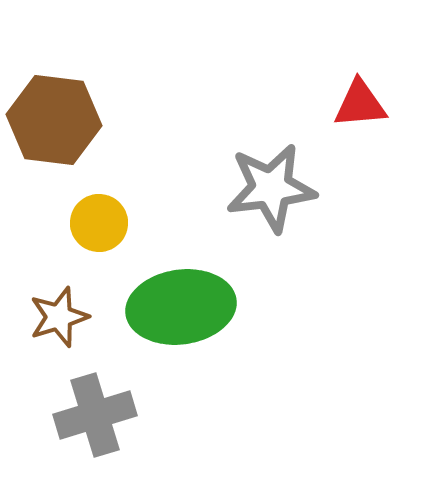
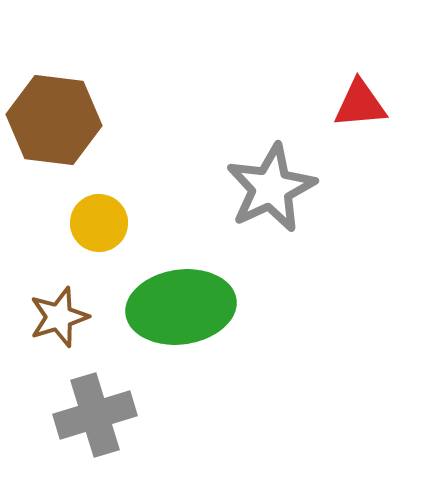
gray star: rotated 18 degrees counterclockwise
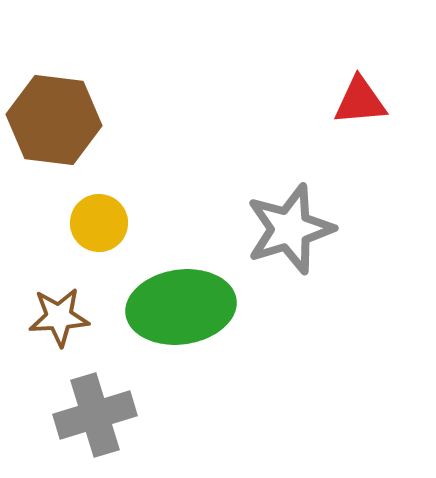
red triangle: moved 3 px up
gray star: moved 19 px right, 41 px down; rotated 8 degrees clockwise
brown star: rotated 14 degrees clockwise
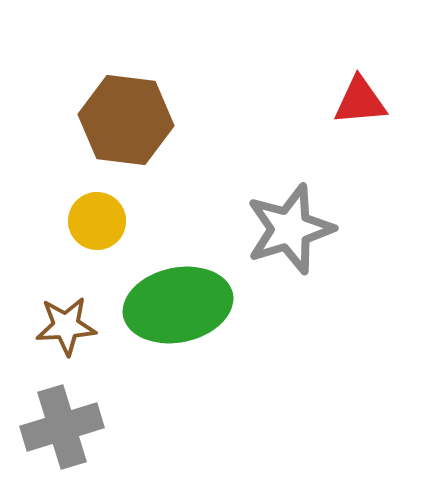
brown hexagon: moved 72 px right
yellow circle: moved 2 px left, 2 px up
green ellipse: moved 3 px left, 2 px up; rotated 4 degrees counterclockwise
brown star: moved 7 px right, 9 px down
gray cross: moved 33 px left, 12 px down
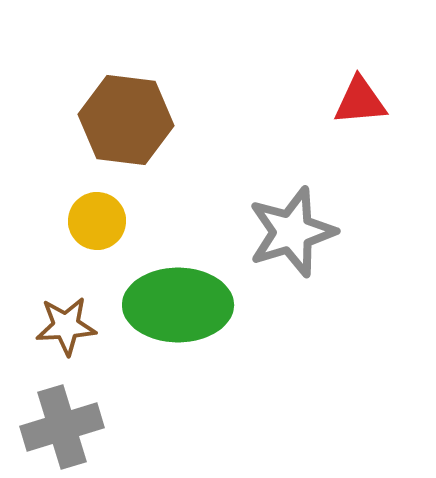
gray star: moved 2 px right, 3 px down
green ellipse: rotated 12 degrees clockwise
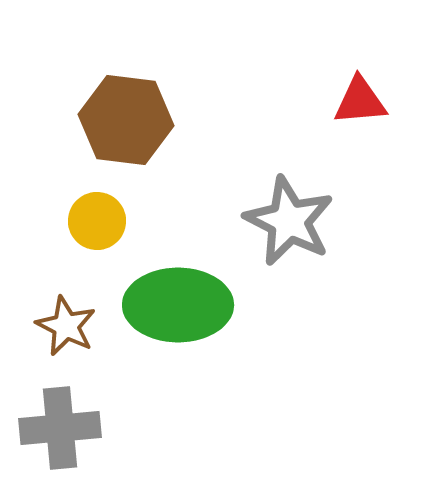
gray star: moved 3 px left, 11 px up; rotated 28 degrees counterclockwise
brown star: rotated 30 degrees clockwise
gray cross: moved 2 px left, 1 px down; rotated 12 degrees clockwise
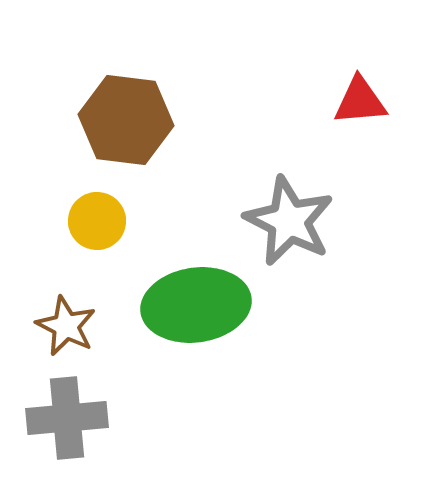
green ellipse: moved 18 px right; rotated 8 degrees counterclockwise
gray cross: moved 7 px right, 10 px up
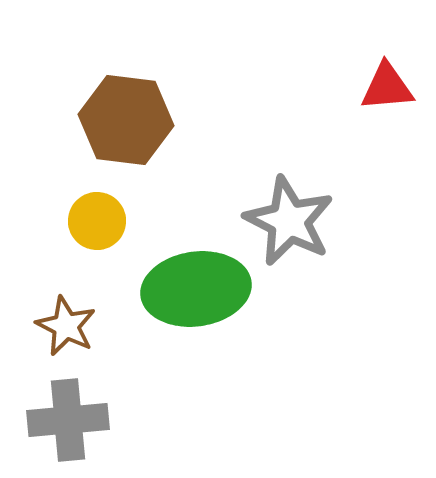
red triangle: moved 27 px right, 14 px up
green ellipse: moved 16 px up
gray cross: moved 1 px right, 2 px down
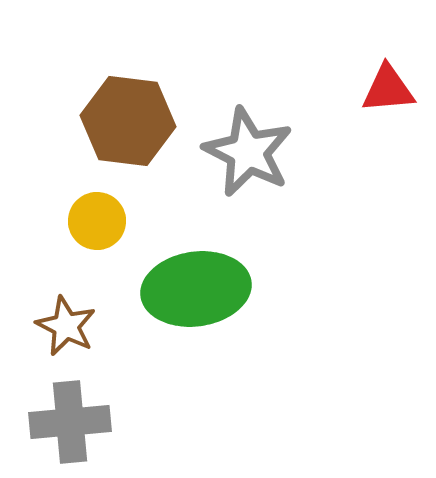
red triangle: moved 1 px right, 2 px down
brown hexagon: moved 2 px right, 1 px down
gray star: moved 41 px left, 69 px up
gray cross: moved 2 px right, 2 px down
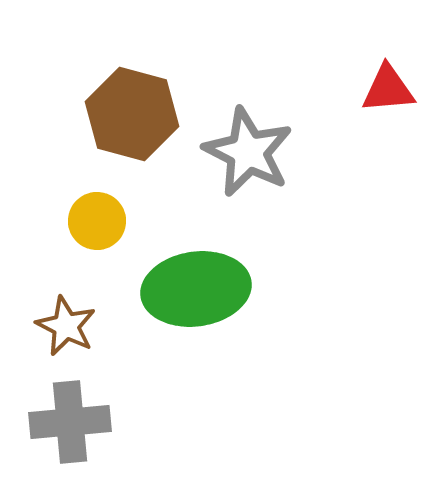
brown hexagon: moved 4 px right, 7 px up; rotated 8 degrees clockwise
